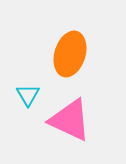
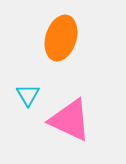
orange ellipse: moved 9 px left, 16 px up
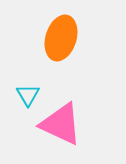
pink triangle: moved 9 px left, 4 px down
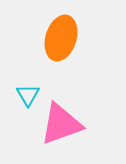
pink triangle: rotated 45 degrees counterclockwise
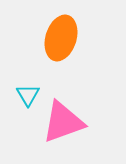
pink triangle: moved 2 px right, 2 px up
